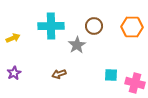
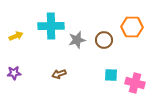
brown circle: moved 10 px right, 14 px down
yellow arrow: moved 3 px right, 2 px up
gray star: moved 5 px up; rotated 18 degrees clockwise
purple star: rotated 24 degrees clockwise
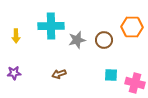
yellow arrow: rotated 112 degrees clockwise
